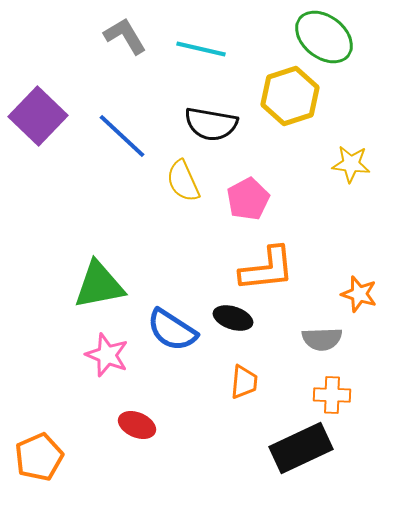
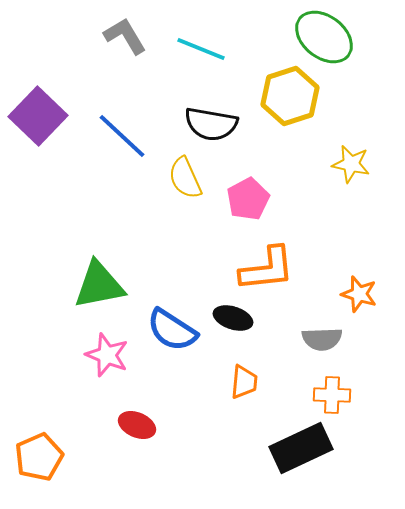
cyan line: rotated 9 degrees clockwise
yellow star: rotated 6 degrees clockwise
yellow semicircle: moved 2 px right, 3 px up
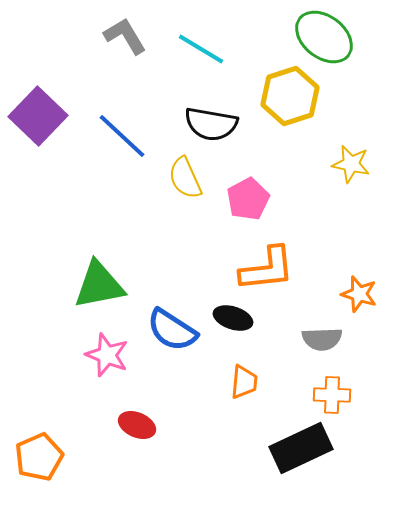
cyan line: rotated 9 degrees clockwise
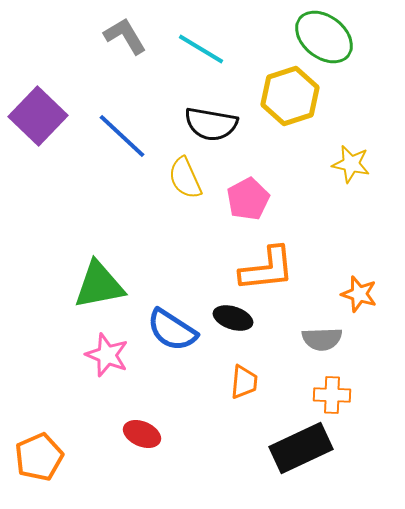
red ellipse: moved 5 px right, 9 px down
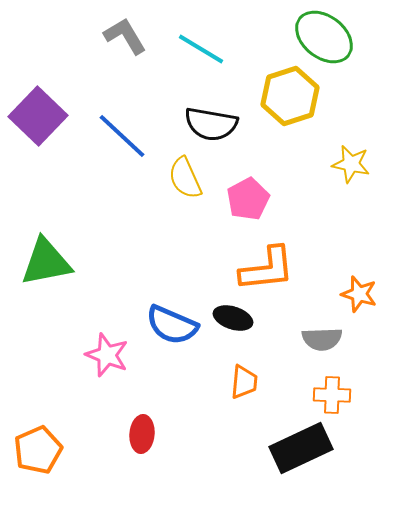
green triangle: moved 53 px left, 23 px up
blue semicircle: moved 5 px up; rotated 10 degrees counterclockwise
red ellipse: rotated 72 degrees clockwise
orange pentagon: moved 1 px left, 7 px up
